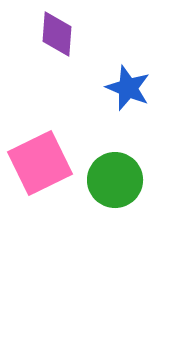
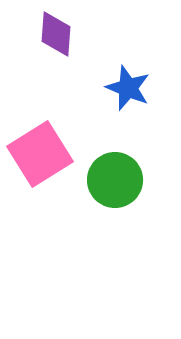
purple diamond: moved 1 px left
pink square: moved 9 px up; rotated 6 degrees counterclockwise
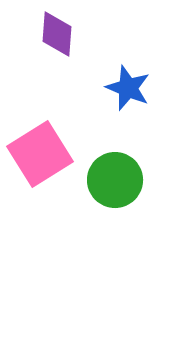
purple diamond: moved 1 px right
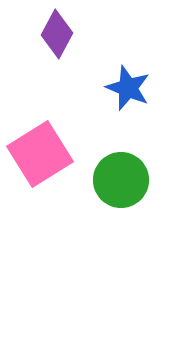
purple diamond: rotated 24 degrees clockwise
green circle: moved 6 px right
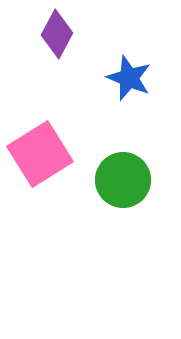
blue star: moved 1 px right, 10 px up
green circle: moved 2 px right
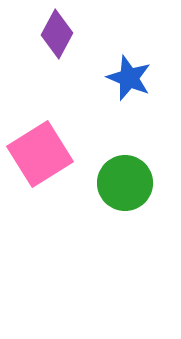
green circle: moved 2 px right, 3 px down
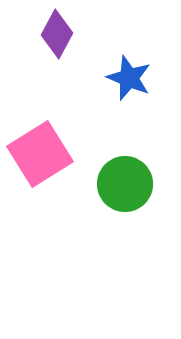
green circle: moved 1 px down
